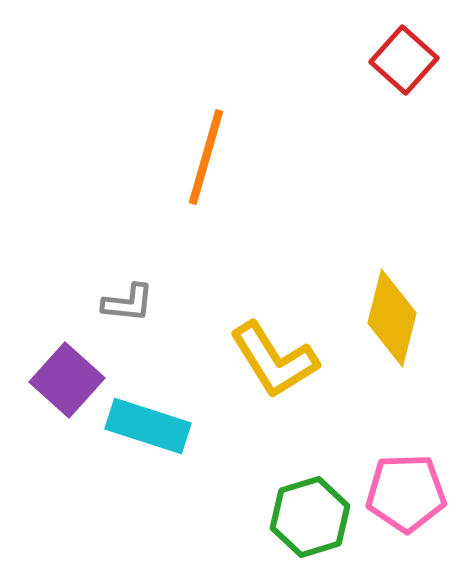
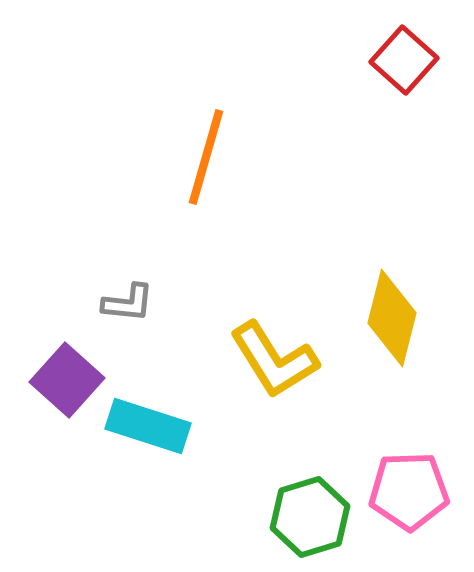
pink pentagon: moved 3 px right, 2 px up
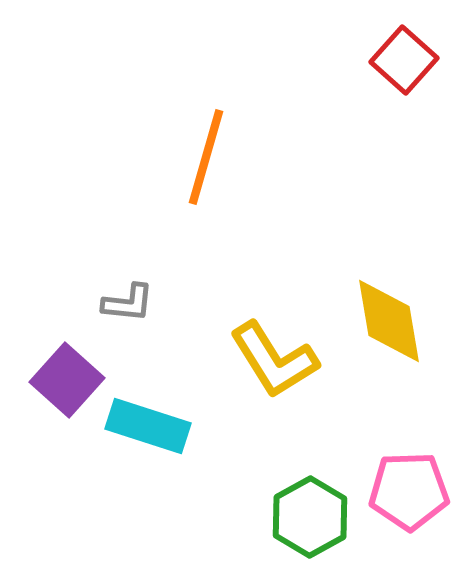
yellow diamond: moved 3 px left, 3 px down; rotated 24 degrees counterclockwise
green hexagon: rotated 12 degrees counterclockwise
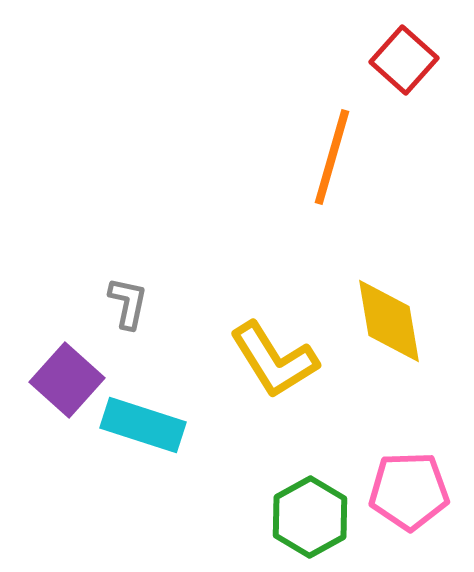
orange line: moved 126 px right
gray L-shape: rotated 84 degrees counterclockwise
cyan rectangle: moved 5 px left, 1 px up
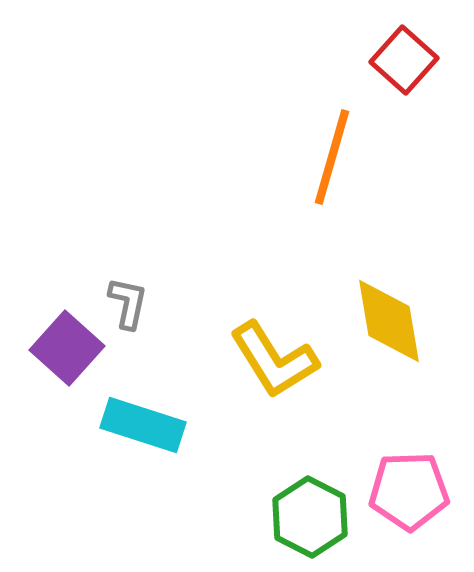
purple square: moved 32 px up
green hexagon: rotated 4 degrees counterclockwise
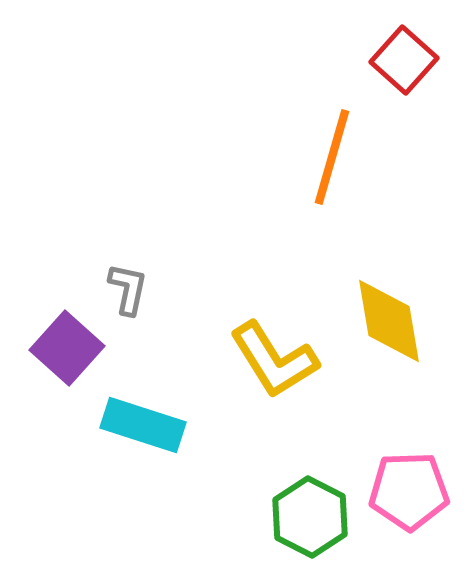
gray L-shape: moved 14 px up
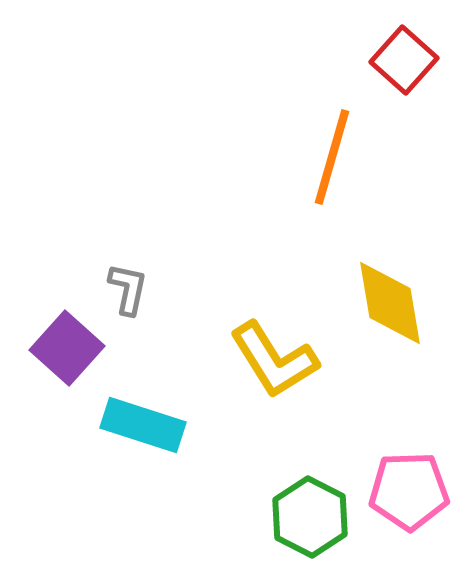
yellow diamond: moved 1 px right, 18 px up
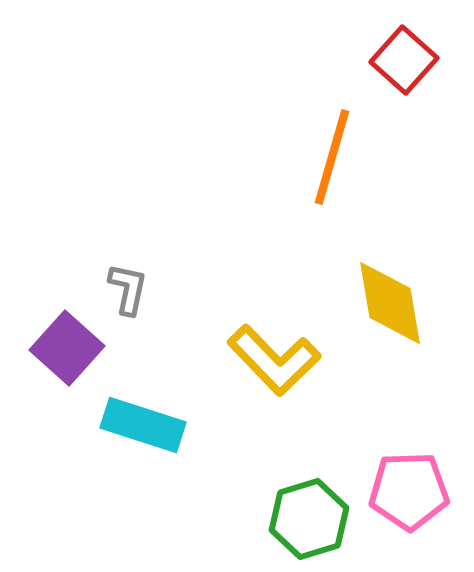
yellow L-shape: rotated 12 degrees counterclockwise
green hexagon: moved 1 px left, 2 px down; rotated 16 degrees clockwise
